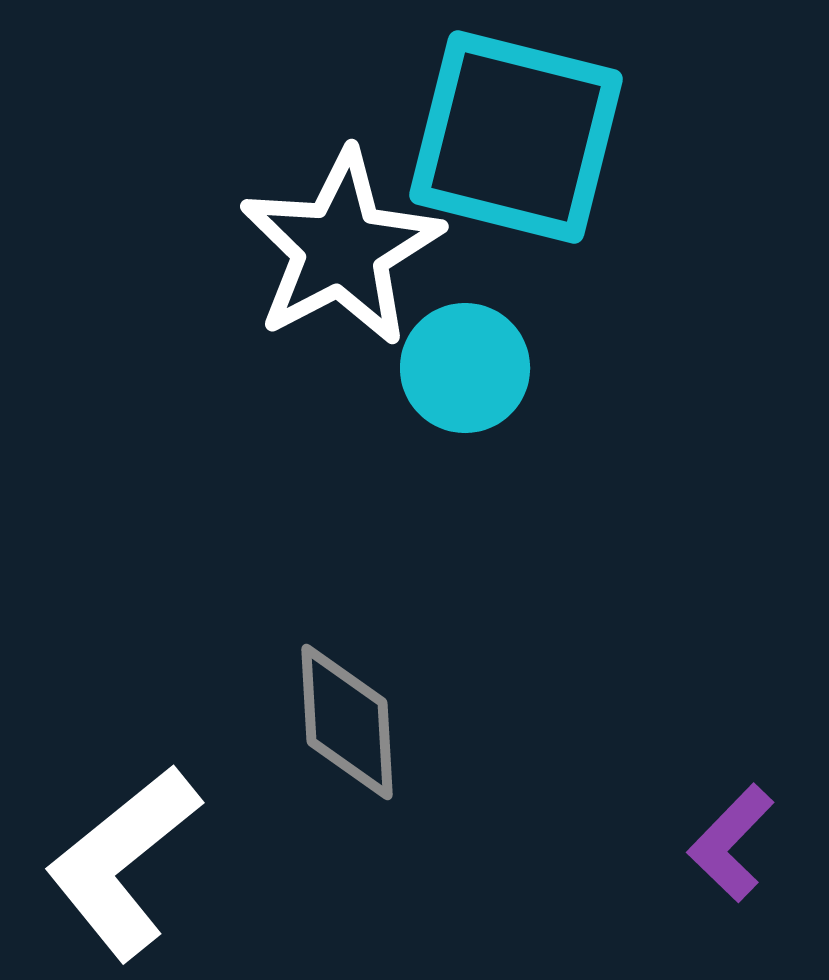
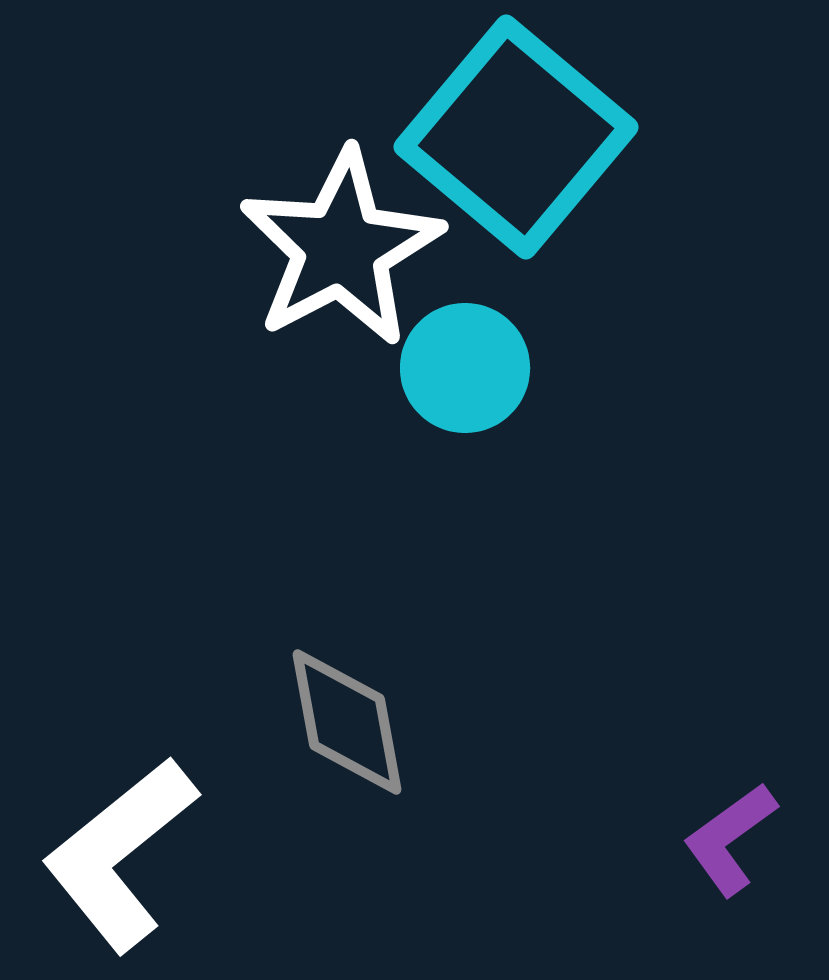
cyan square: rotated 26 degrees clockwise
gray diamond: rotated 7 degrees counterclockwise
purple L-shape: moved 1 px left, 4 px up; rotated 10 degrees clockwise
white L-shape: moved 3 px left, 8 px up
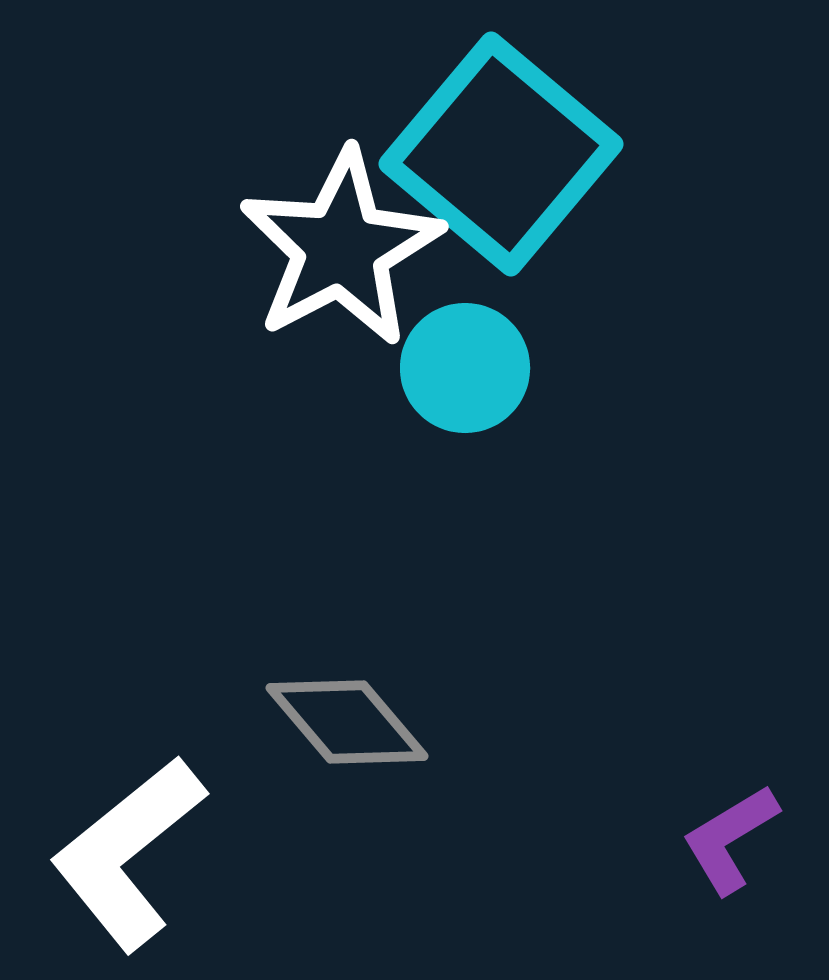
cyan square: moved 15 px left, 17 px down
gray diamond: rotated 30 degrees counterclockwise
purple L-shape: rotated 5 degrees clockwise
white L-shape: moved 8 px right, 1 px up
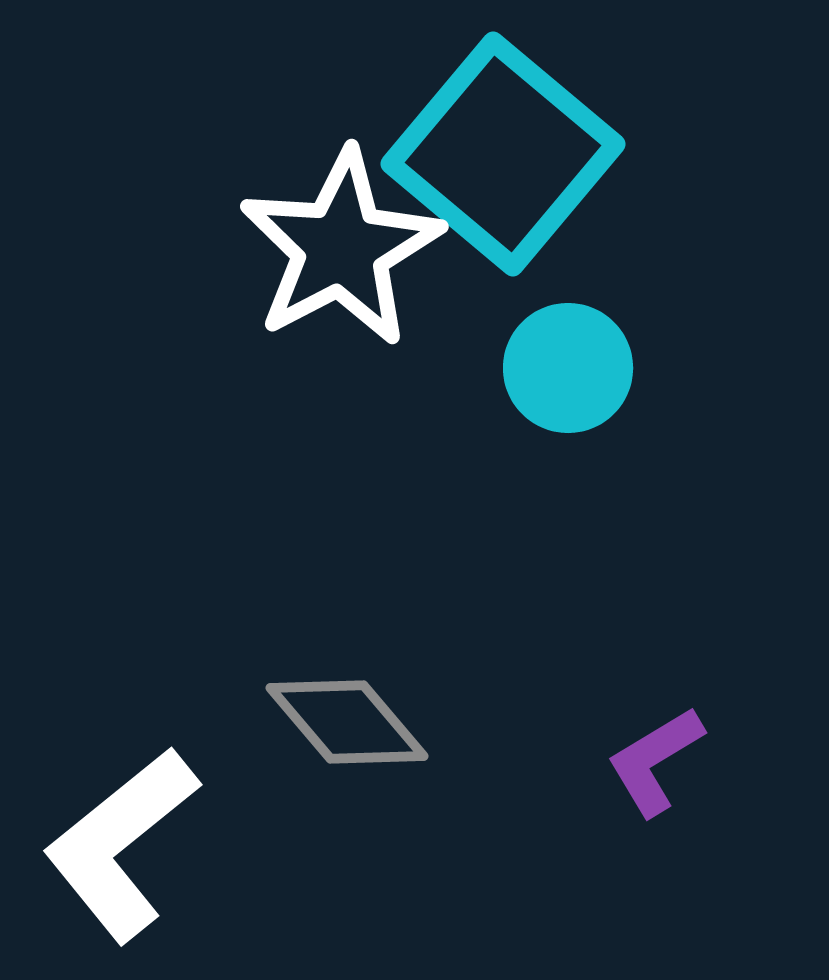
cyan square: moved 2 px right
cyan circle: moved 103 px right
purple L-shape: moved 75 px left, 78 px up
white L-shape: moved 7 px left, 9 px up
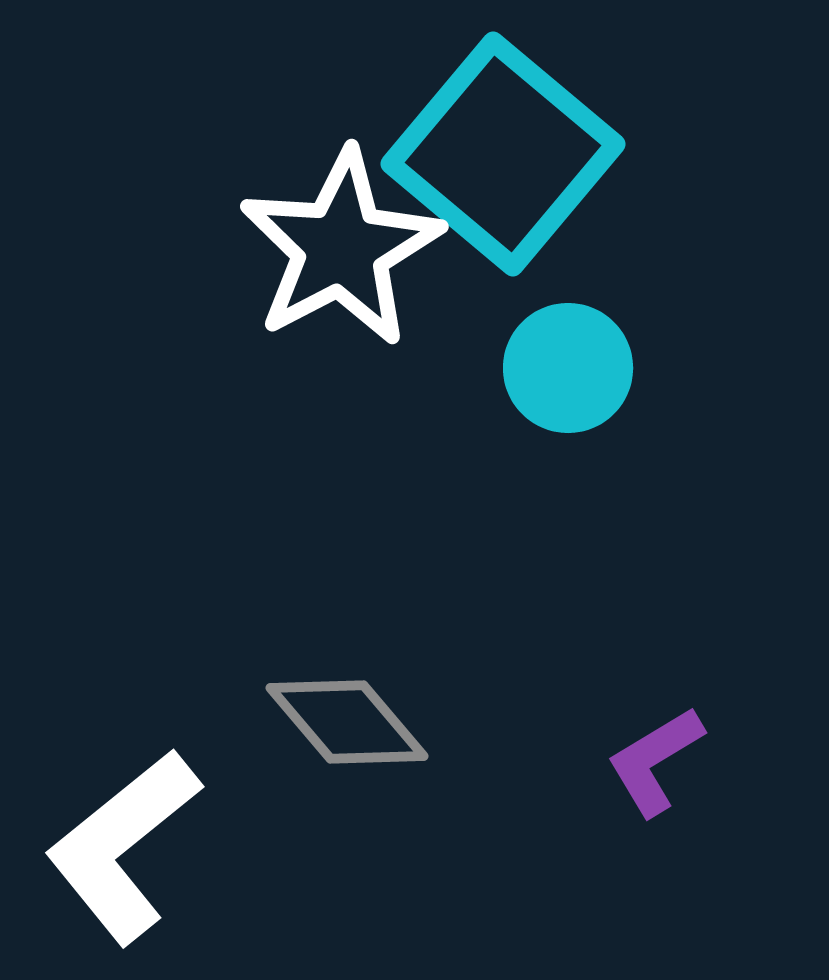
white L-shape: moved 2 px right, 2 px down
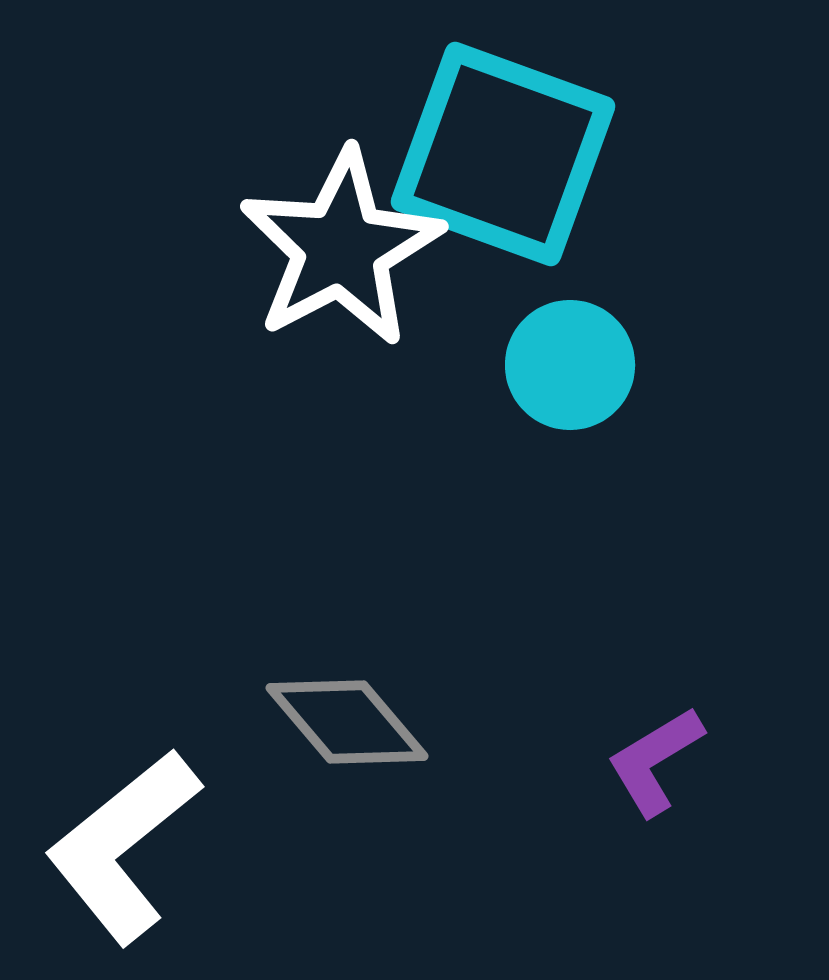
cyan square: rotated 20 degrees counterclockwise
cyan circle: moved 2 px right, 3 px up
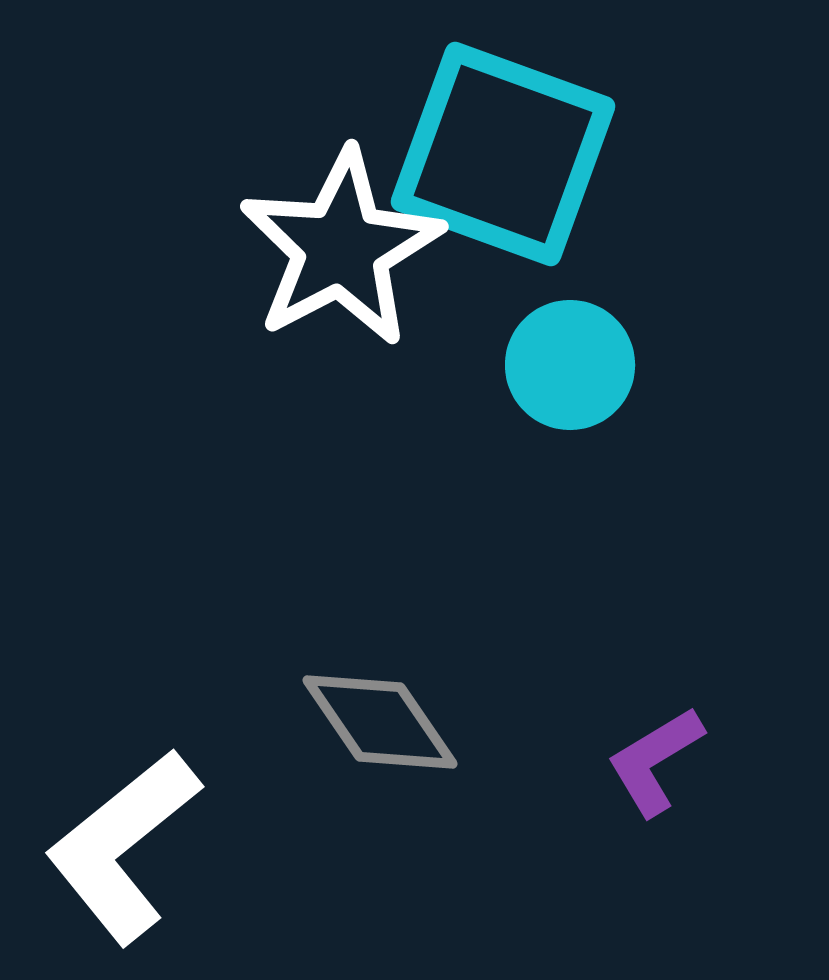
gray diamond: moved 33 px right; rotated 6 degrees clockwise
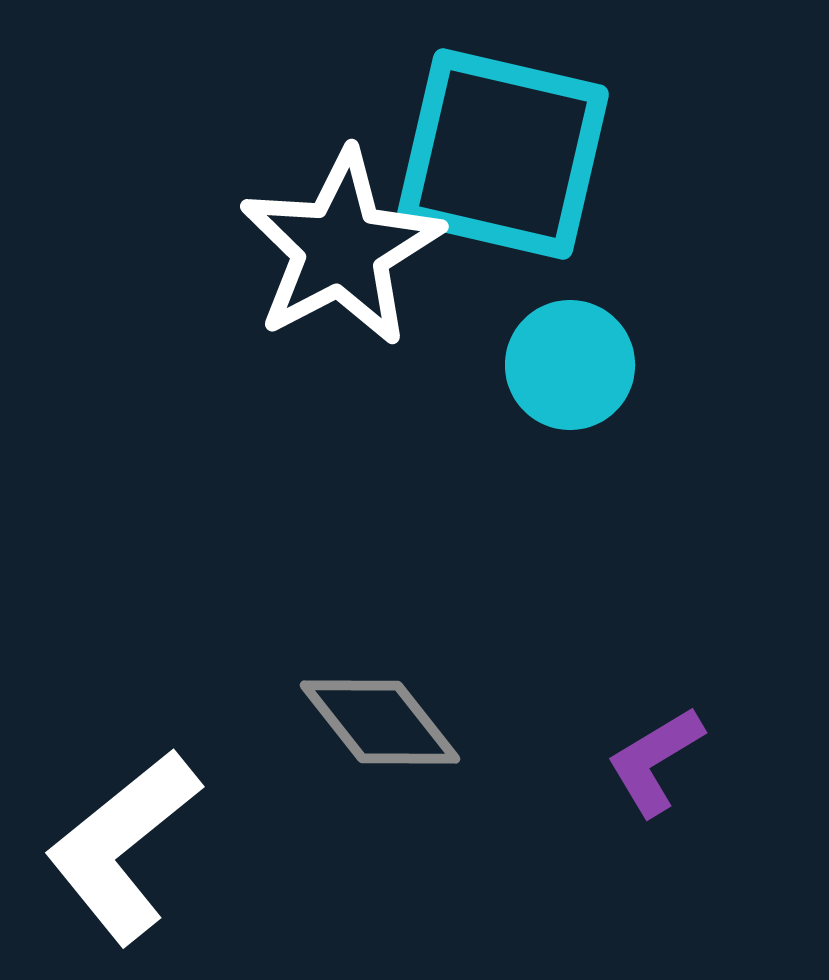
cyan square: rotated 7 degrees counterclockwise
gray diamond: rotated 4 degrees counterclockwise
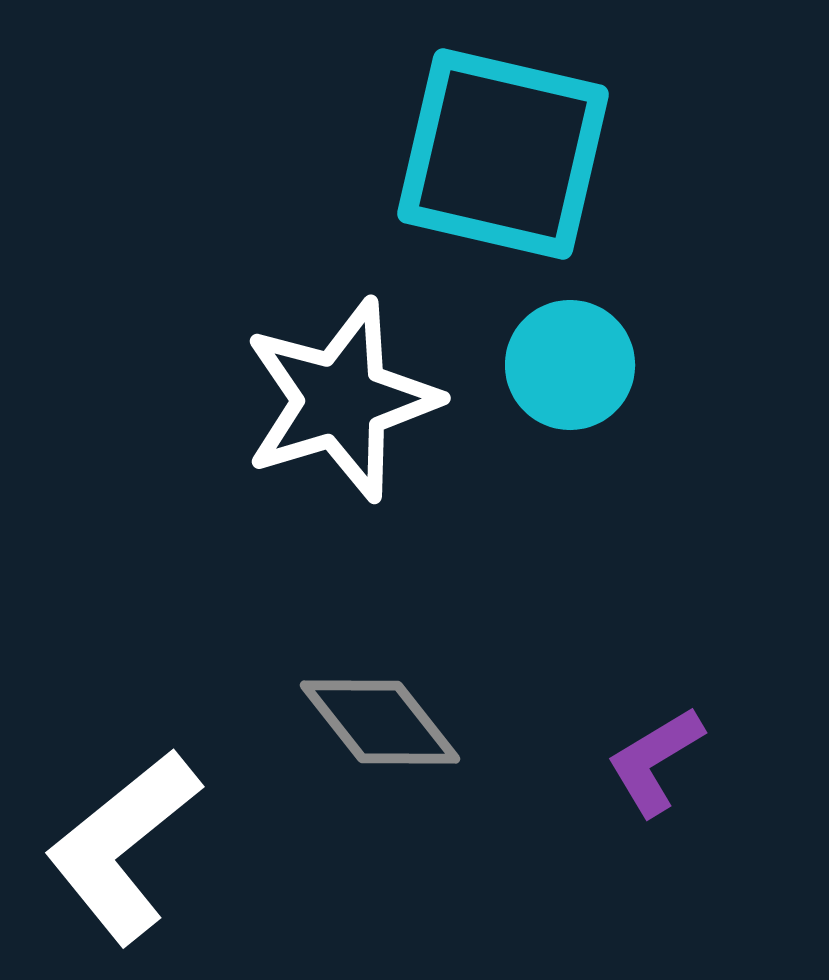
white star: moved 152 px down; rotated 11 degrees clockwise
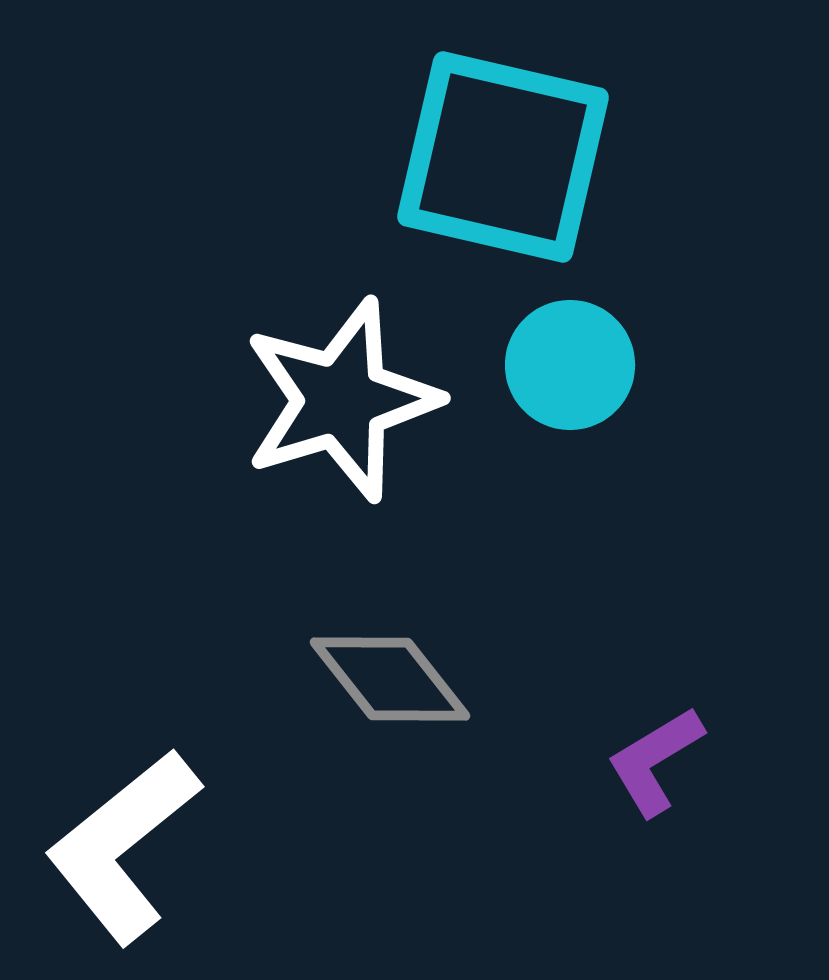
cyan square: moved 3 px down
gray diamond: moved 10 px right, 43 px up
